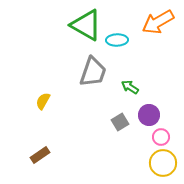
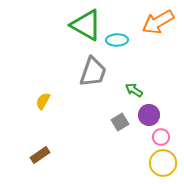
green arrow: moved 4 px right, 3 px down
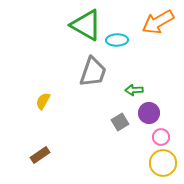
green arrow: rotated 36 degrees counterclockwise
purple circle: moved 2 px up
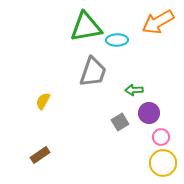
green triangle: moved 2 px down; rotated 40 degrees counterclockwise
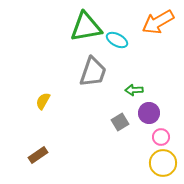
cyan ellipse: rotated 30 degrees clockwise
brown rectangle: moved 2 px left
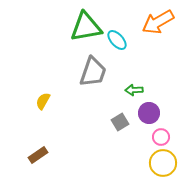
cyan ellipse: rotated 20 degrees clockwise
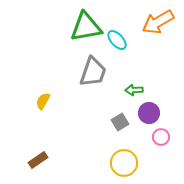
brown rectangle: moved 5 px down
yellow circle: moved 39 px left
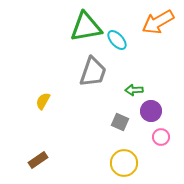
purple circle: moved 2 px right, 2 px up
gray square: rotated 36 degrees counterclockwise
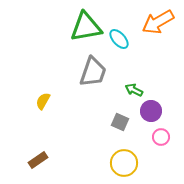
cyan ellipse: moved 2 px right, 1 px up
green arrow: rotated 30 degrees clockwise
